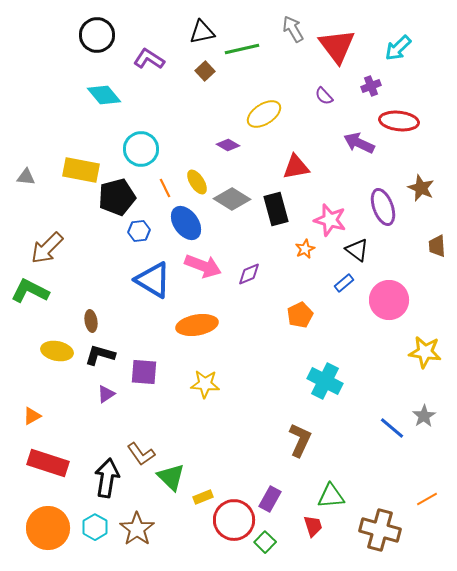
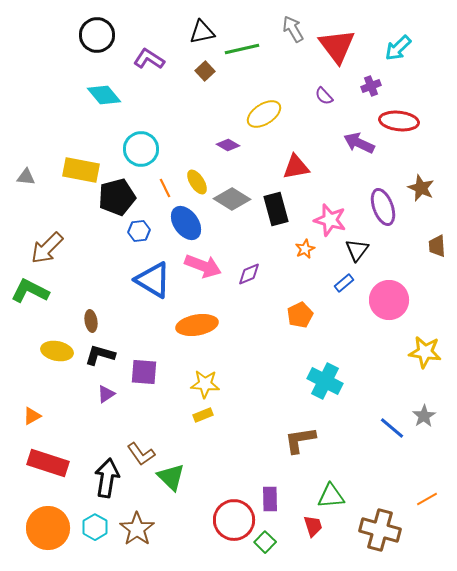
black triangle at (357, 250): rotated 30 degrees clockwise
brown L-shape at (300, 440): rotated 124 degrees counterclockwise
yellow rectangle at (203, 497): moved 82 px up
purple rectangle at (270, 499): rotated 30 degrees counterclockwise
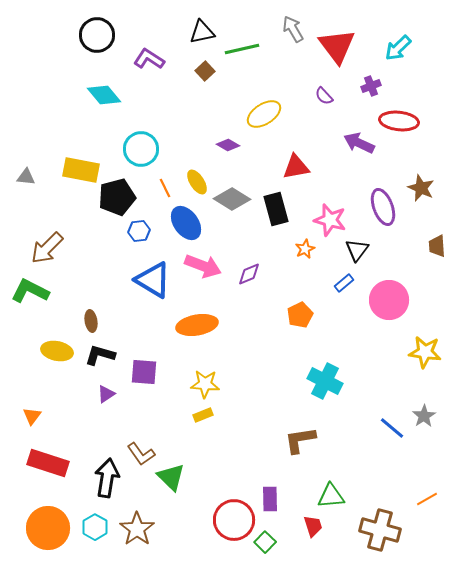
orange triangle at (32, 416): rotated 24 degrees counterclockwise
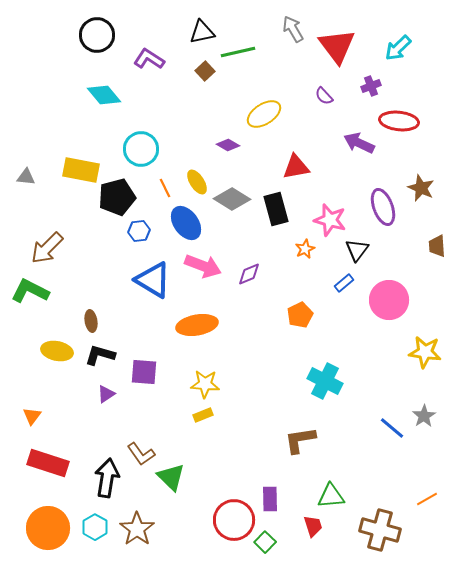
green line at (242, 49): moved 4 px left, 3 px down
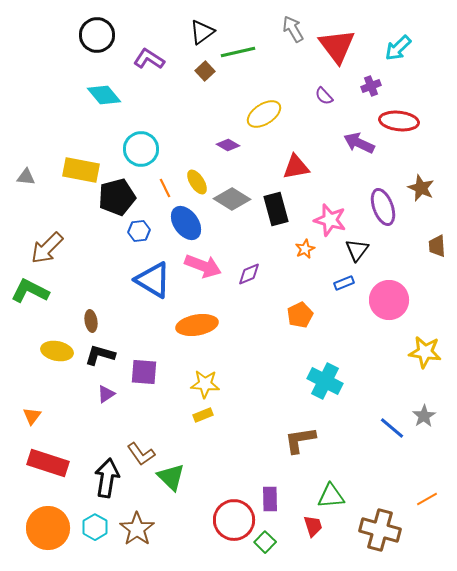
black triangle at (202, 32): rotated 24 degrees counterclockwise
blue rectangle at (344, 283): rotated 18 degrees clockwise
